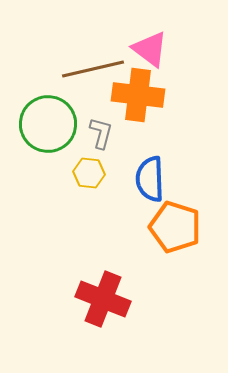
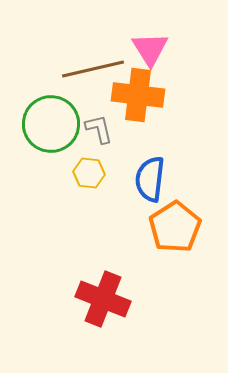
pink triangle: rotated 21 degrees clockwise
green circle: moved 3 px right
gray L-shape: moved 2 px left, 4 px up; rotated 28 degrees counterclockwise
blue semicircle: rotated 9 degrees clockwise
orange pentagon: rotated 21 degrees clockwise
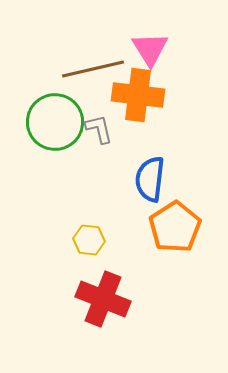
green circle: moved 4 px right, 2 px up
yellow hexagon: moved 67 px down
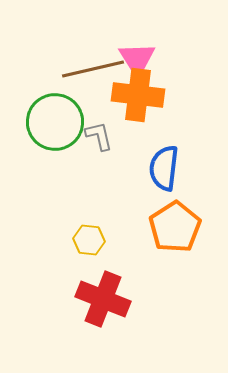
pink triangle: moved 13 px left, 10 px down
gray L-shape: moved 7 px down
blue semicircle: moved 14 px right, 11 px up
